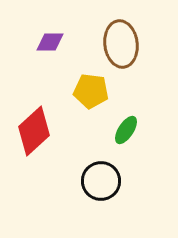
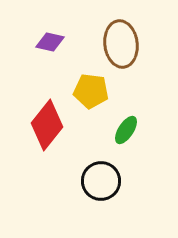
purple diamond: rotated 12 degrees clockwise
red diamond: moved 13 px right, 6 px up; rotated 9 degrees counterclockwise
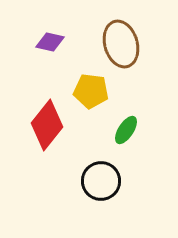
brown ellipse: rotated 9 degrees counterclockwise
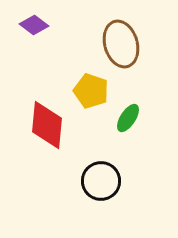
purple diamond: moved 16 px left, 17 px up; rotated 24 degrees clockwise
yellow pentagon: rotated 12 degrees clockwise
red diamond: rotated 33 degrees counterclockwise
green ellipse: moved 2 px right, 12 px up
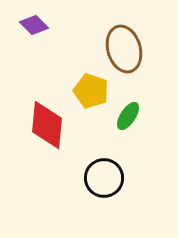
purple diamond: rotated 8 degrees clockwise
brown ellipse: moved 3 px right, 5 px down
green ellipse: moved 2 px up
black circle: moved 3 px right, 3 px up
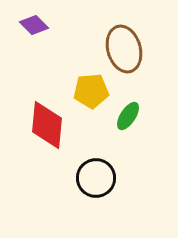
yellow pentagon: rotated 24 degrees counterclockwise
black circle: moved 8 px left
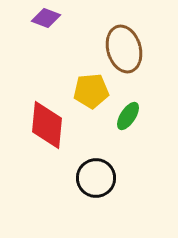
purple diamond: moved 12 px right, 7 px up; rotated 24 degrees counterclockwise
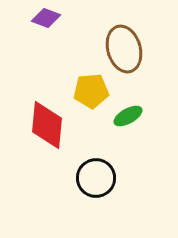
green ellipse: rotated 28 degrees clockwise
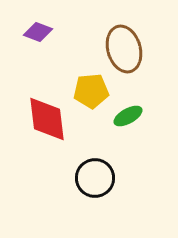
purple diamond: moved 8 px left, 14 px down
red diamond: moved 6 px up; rotated 12 degrees counterclockwise
black circle: moved 1 px left
